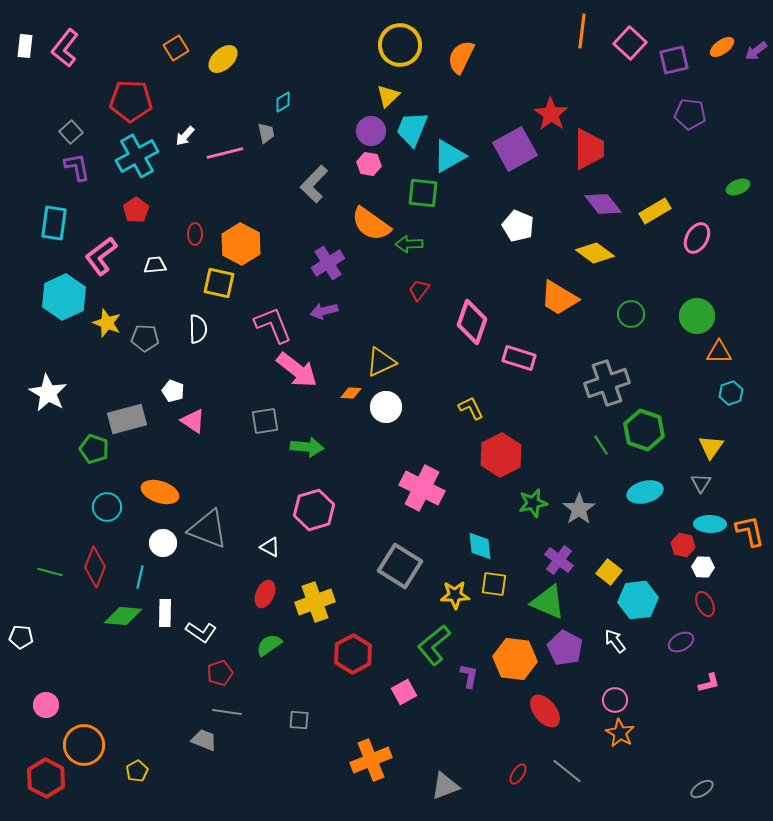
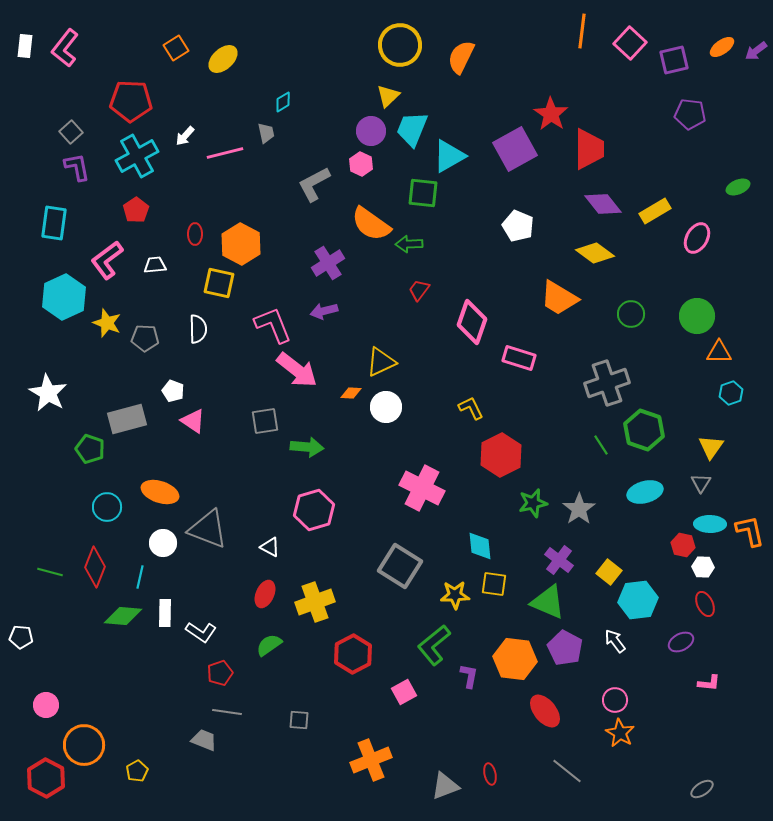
pink hexagon at (369, 164): moved 8 px left; rotated 15 degrees clockwise
gray L-shape at (314, 184): rotated 18 degrees clockwise
pink L-shape at (101, 256): moved 6 px right, 4 px down
green pentagon at (94, 449): moved 4 px left
pink L-shape at (709, 683): rotated 20 degrees clockwise
red ellipse at (518, 774): moved 28 px left; rotated 45 degrees counterclockwise
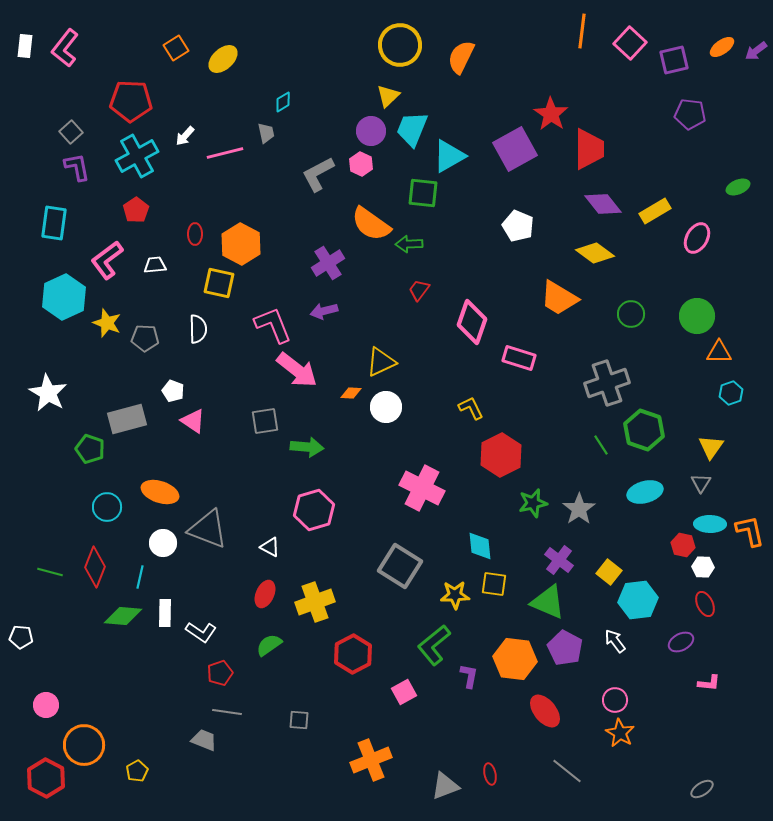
gray L-shape at (314, 184): moved 4 px right, 10 px up
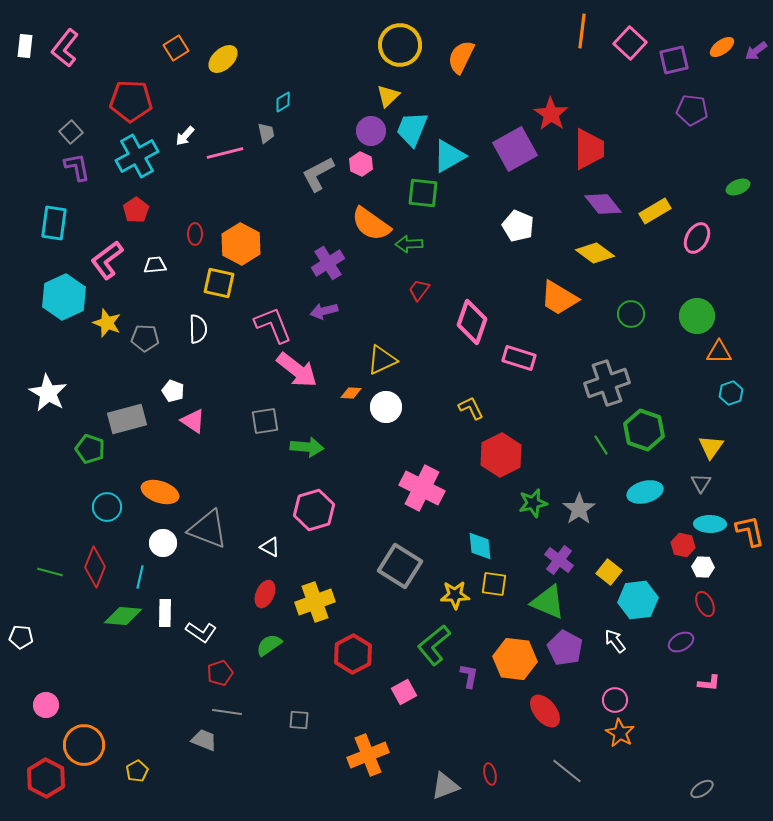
purple pentagon at (690, 114): moved 2 px right, 4 px up
yellow triangle at (381, 362): moved 1 px right, 2 px up
orange cross at (371, 760): moved 3 px left, 5 px up
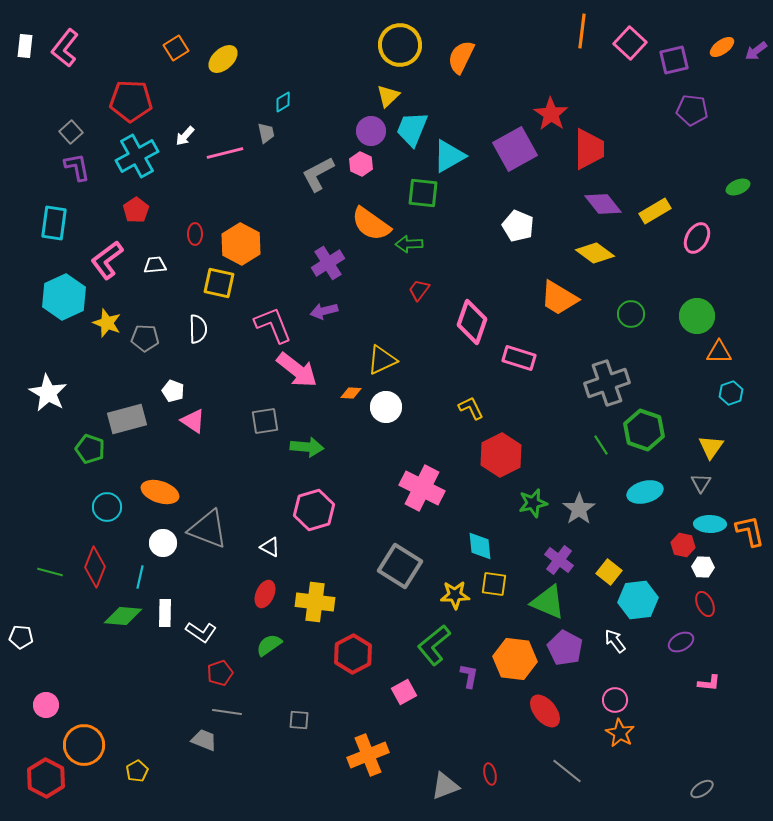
yellow cross at (315, 602): rotated 27 degrees clockwise
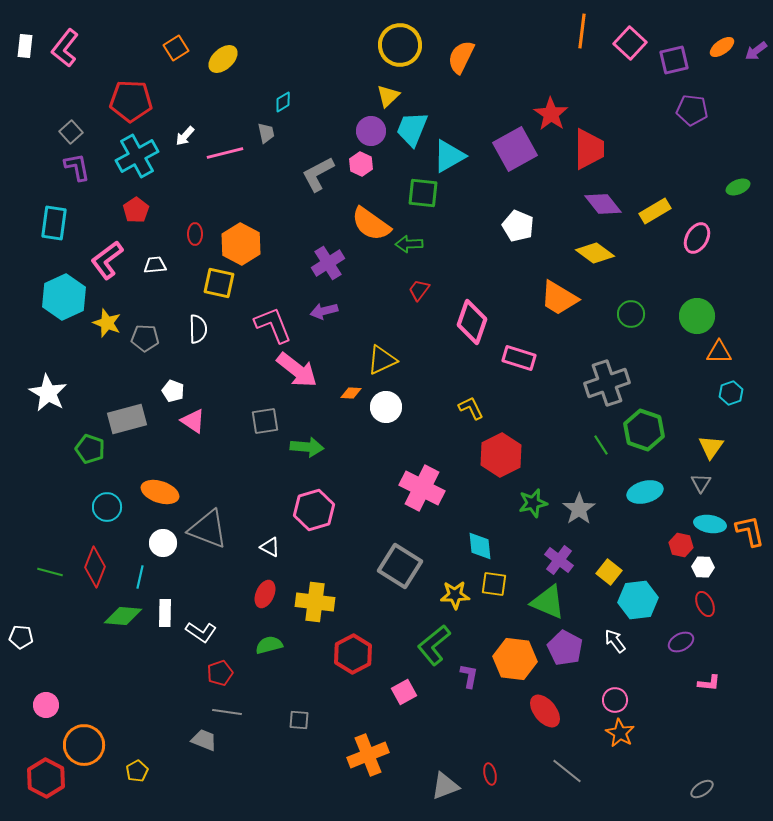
cyan ellipse at (710, 524): rotated 8 degrees clockwise
red hexagon at (683, 545): moved 2 px left
green semicircle at (269, 645): rotated 20 degrees clockwise
